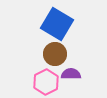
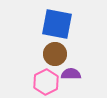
blue square: rotated 20 degrees counterclockwise
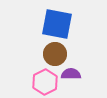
pink hexagon: moved 1 px left
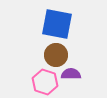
brown circle: moved 1 px right, 1 px down
pink hexagon: rotated 15 degrees counterclockwise
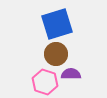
blue square: rotated 28 degrees counterclockwise
brown circle: moved 1 px up
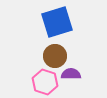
blue square: moved 2 px up
brown circle: moved 1 px left, 2 px down
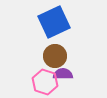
blue square: moved 3 px left; rotated 8 degrees counterclockwise
purple semicircle: moved 8 px left
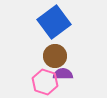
blue square: rotated 12 degrees counterclockwise
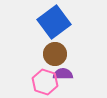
brown circle: moved 2 px up
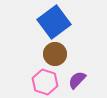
purple semicircle: moved 14 px right, 6 px down; rotated 48 degrees counterclockwise
